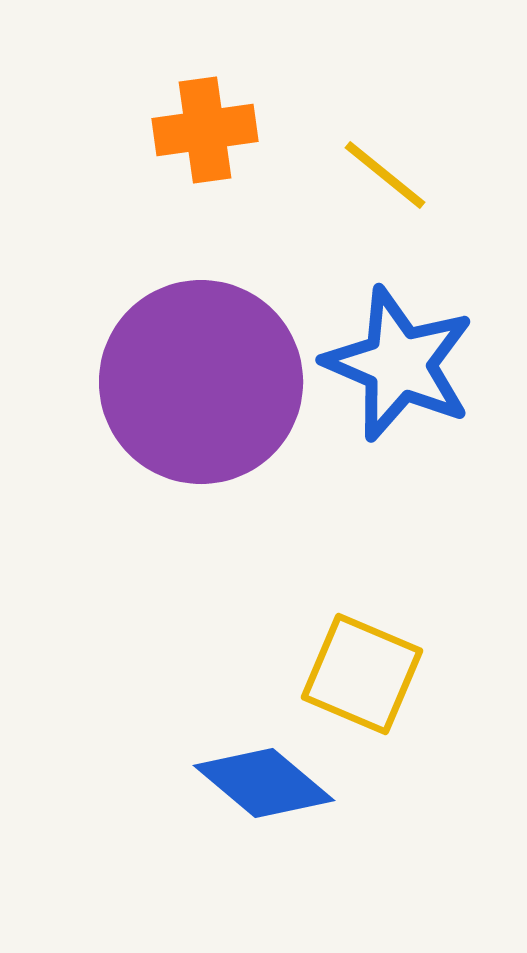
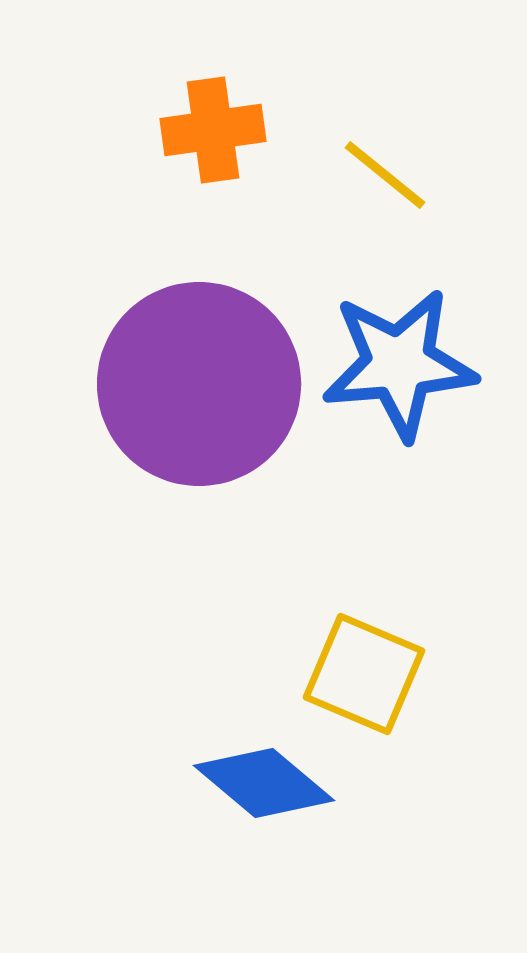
orange cross: moved 8 px right
blue star: rotated 28 degrees counterclockwise
purple circle: moved 2 px left, 2 px down
yellow square: moved 2 px right
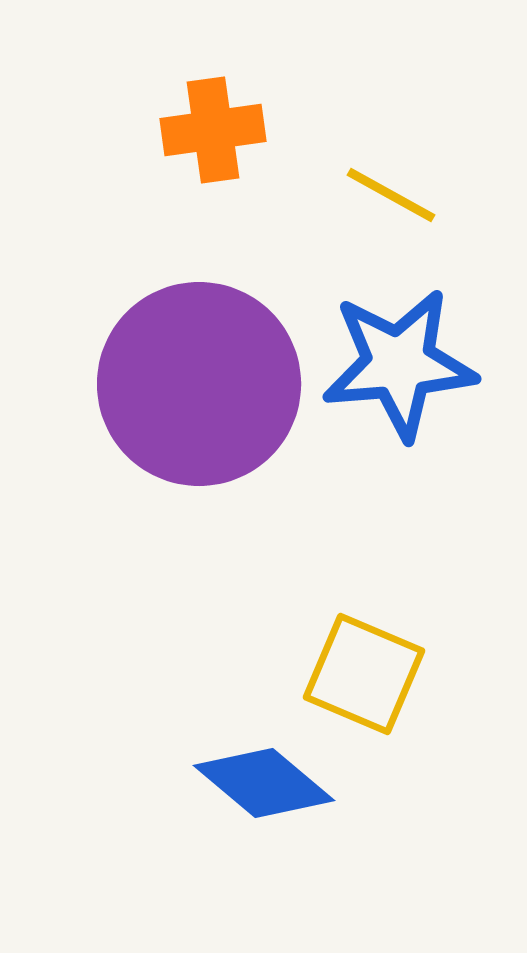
yellow line: moved 6 px right, 20 px down; rotated 10 degrees counterclockwise
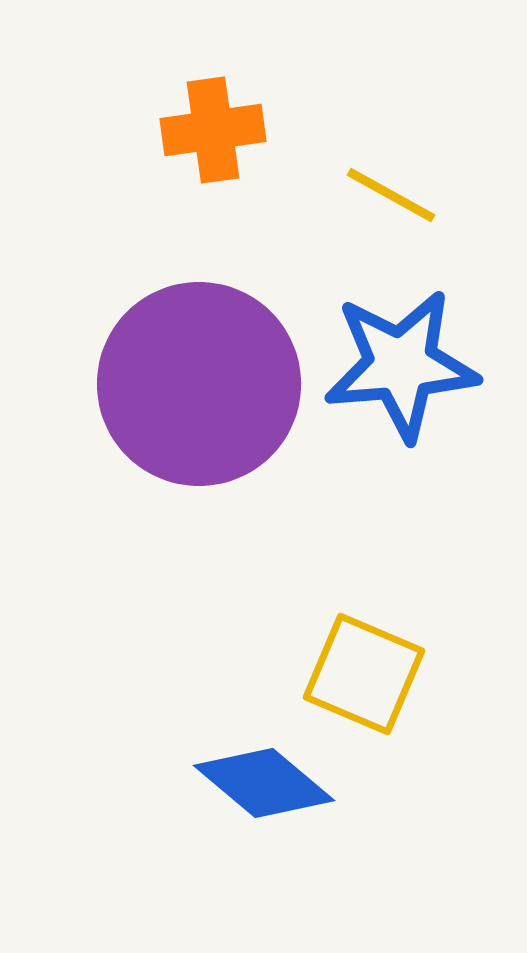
blue star: moved 2 px right, 1 px down
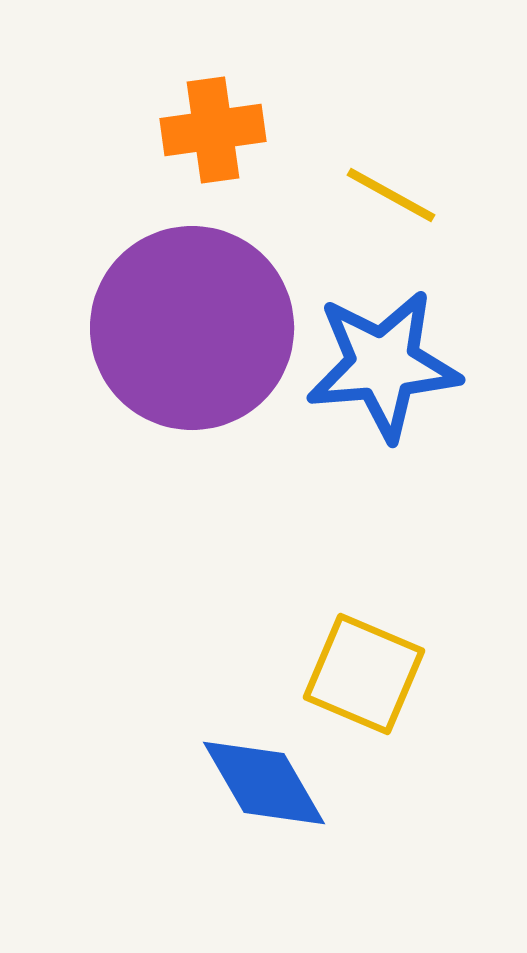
blue star: moved 18 px left
purple circle: moved 7 px left, 56 px up
blue diamond: rotated 20 degrees clockwise
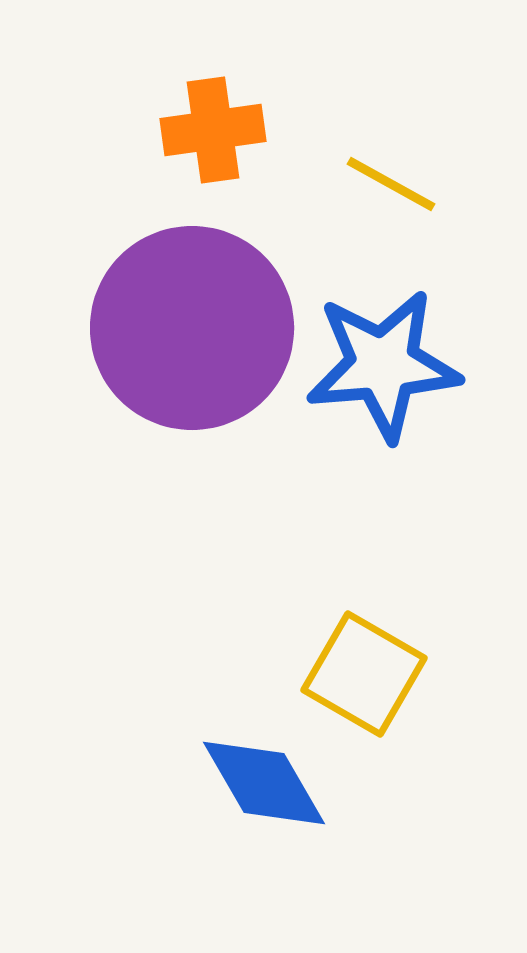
yellow line: moved 11 px up
yellow square: rotated 7 degrees clockwise
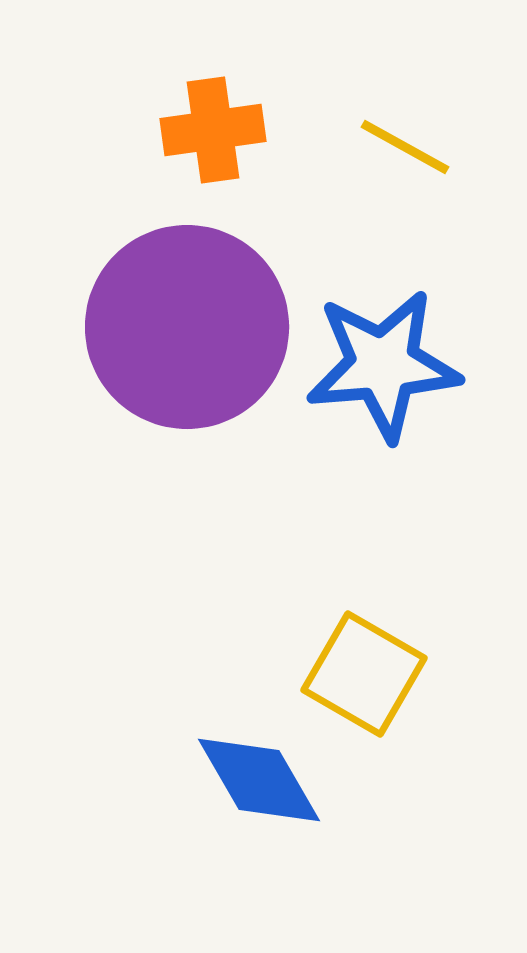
yellow line: moved 14 px right, 37 px up
purple circle: moved 5 px left, 1 px up
blue diamond: moved 5 px left, 3 px up
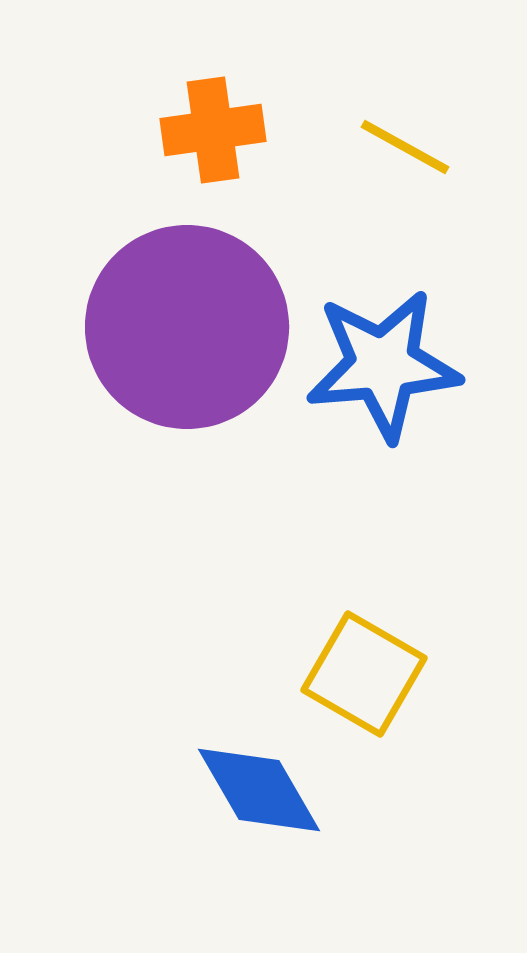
blue diamond: moved 10 px down
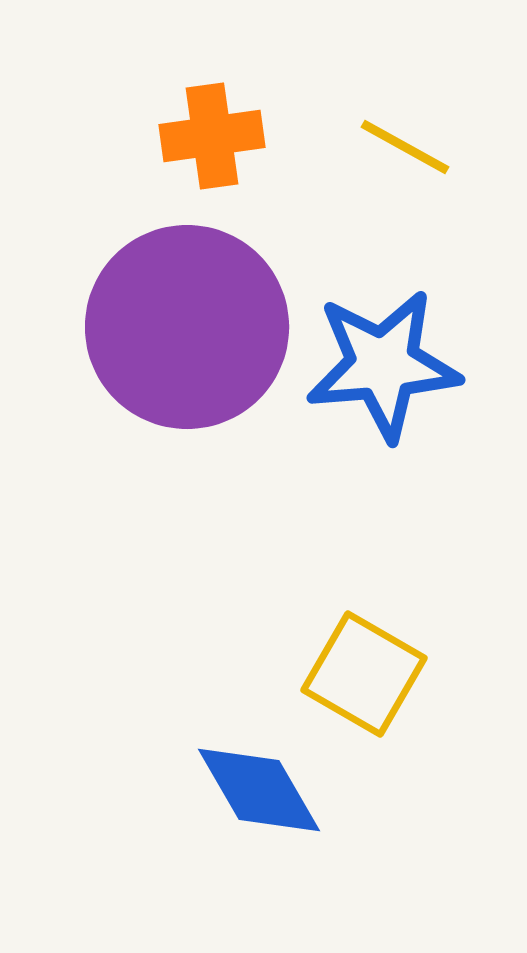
orange cross: moved 1 px left, 6 px down
